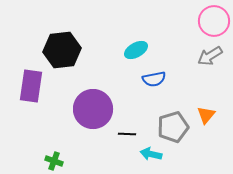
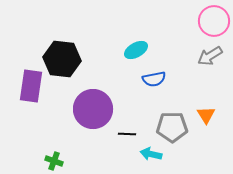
black hexagon: moved 9 px down; rotated 12 degrees clockwise
orange triangle: rotated 12 degrees counterclockwise
gray pentagon: moved 1 px left; rotated 16 degrees clockwise
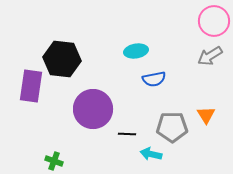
cyan ellipse: moved 1 px down; rotated 20 degrees clockwise
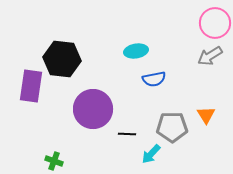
pink circle: moved 1 px right, 2 px down
cyan arrow: rotated 60 degrees counterclockwise
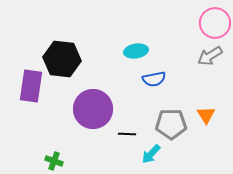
gray pentagon: moved 1 px left, 3 px up
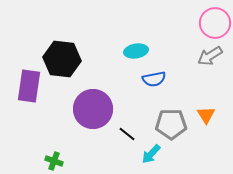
purple rectangle: moved 2 px left
black line: rotated 36 degrees clockwise
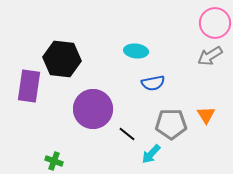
cyan ellipse: rotated 15 degrees clockwise
blue semicircle: moved 1 px left, 4 px down
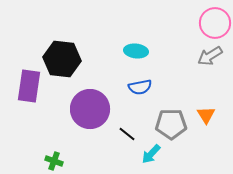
blue semicircle: moved 13 px left, 4 px down
purple circle: moved 3 px left
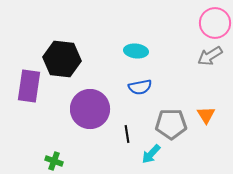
black line: rotated 42 degrees clockwise
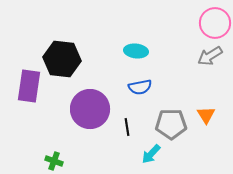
black line: moved 7 px up
